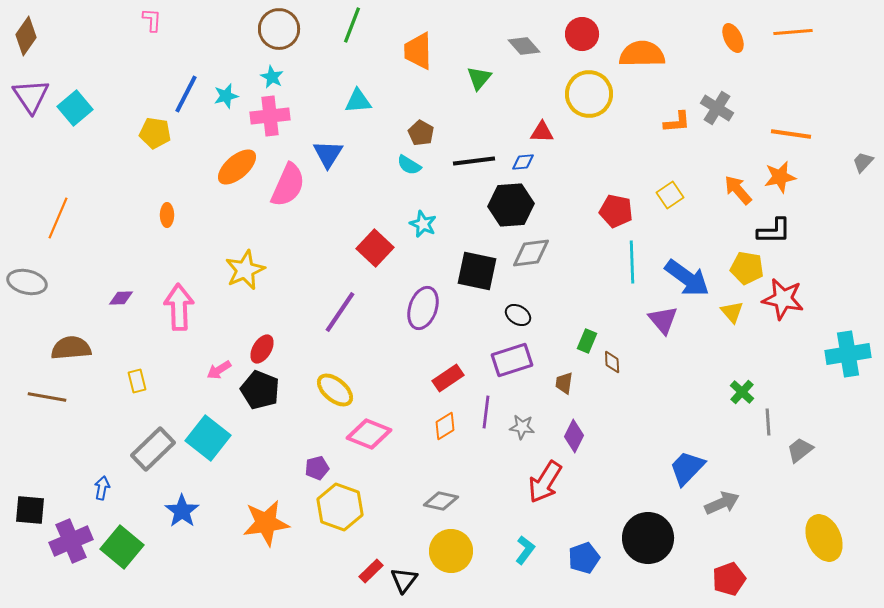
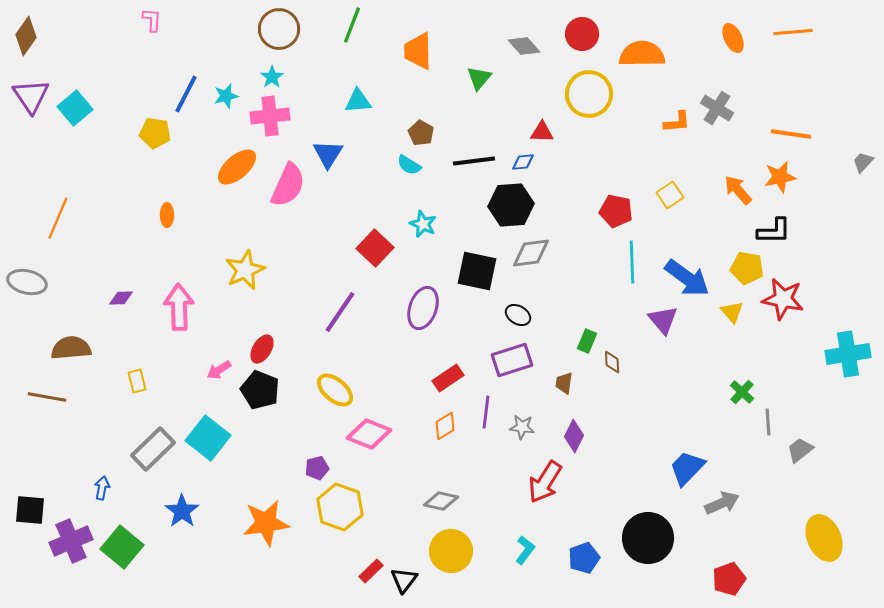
cyan star at (272, 77): rotated 10 degrees clockwise
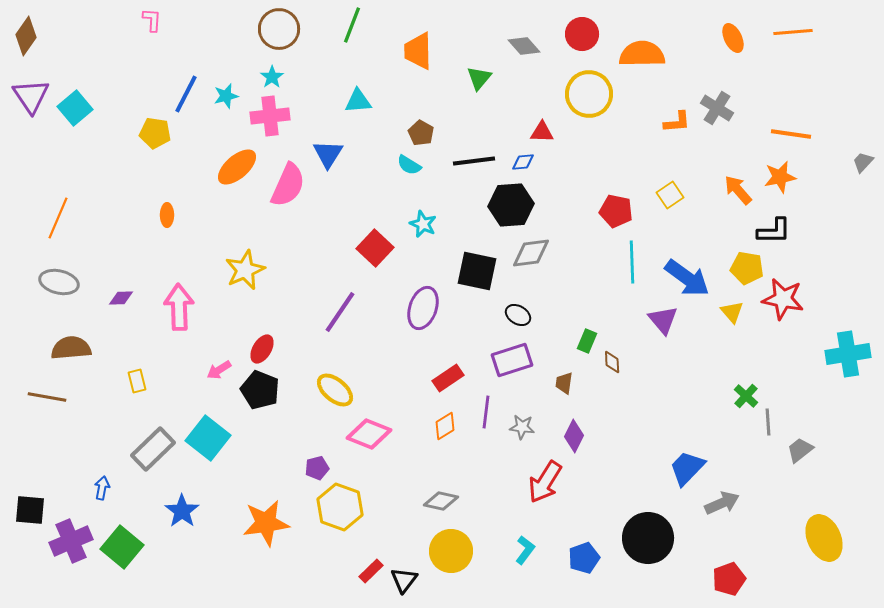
gray ellipse at (27, 282): moved 32 px right
green cross at (742, 392): moved 4 px right, 4 px down
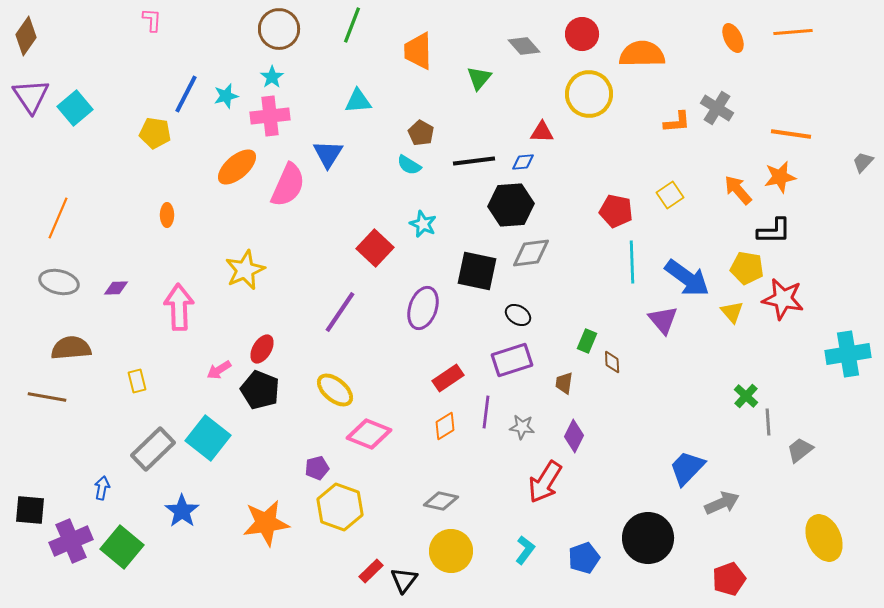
purple diamond at (121, 298): moved 5 px left, 10 px up
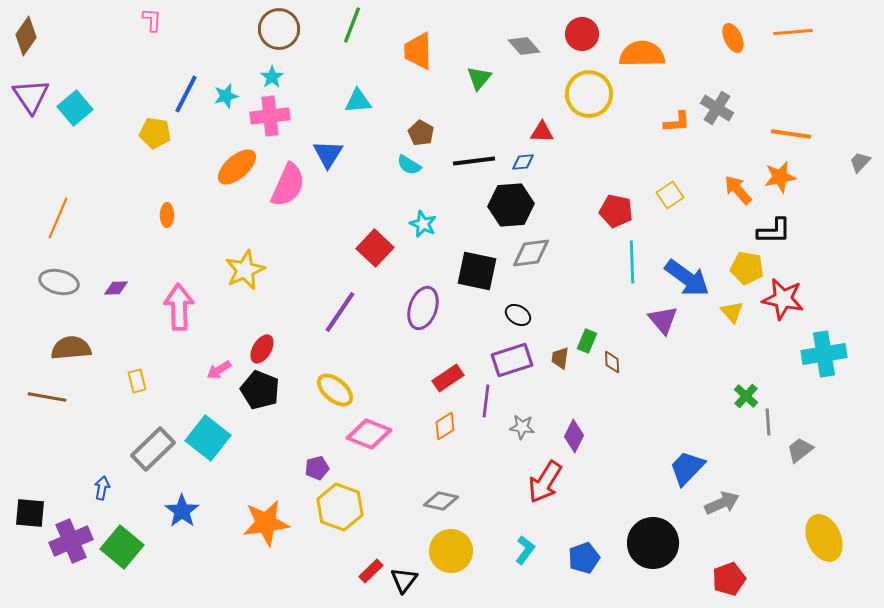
gray trapezoid at (863, 162): moved 3 px left
cyan cross at (848, 354): moved 24 px left
brown trapezoid at (564, 383): moved 4 px left, 25 px up
purple line at (486, 412): moved 11 px up
black square at (30, 510): moved 3 px down
black circle at (648, 538): moved 5 px right, 5 px down
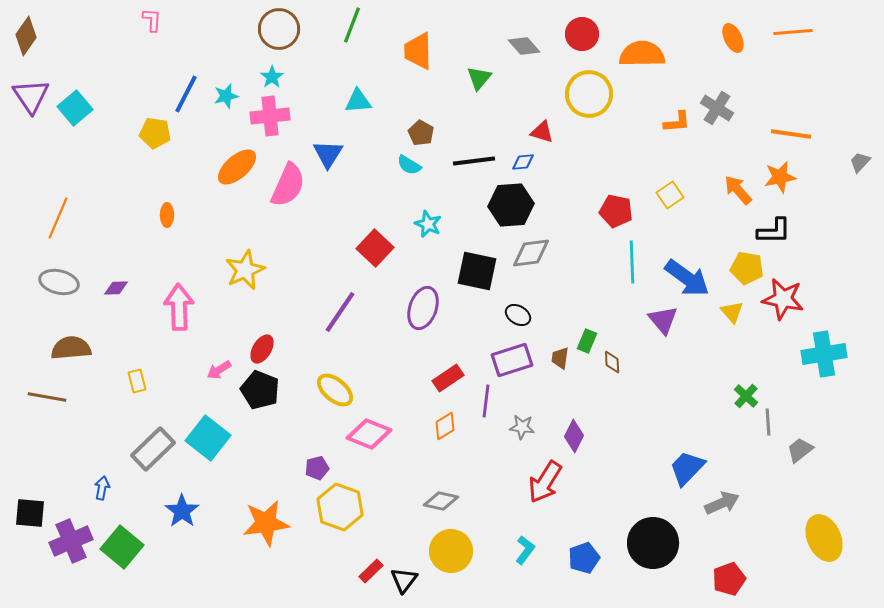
red triangle at (542, 132): rotated 15 degrees clockwise
cyan star at (423, 224): moved 5 px right
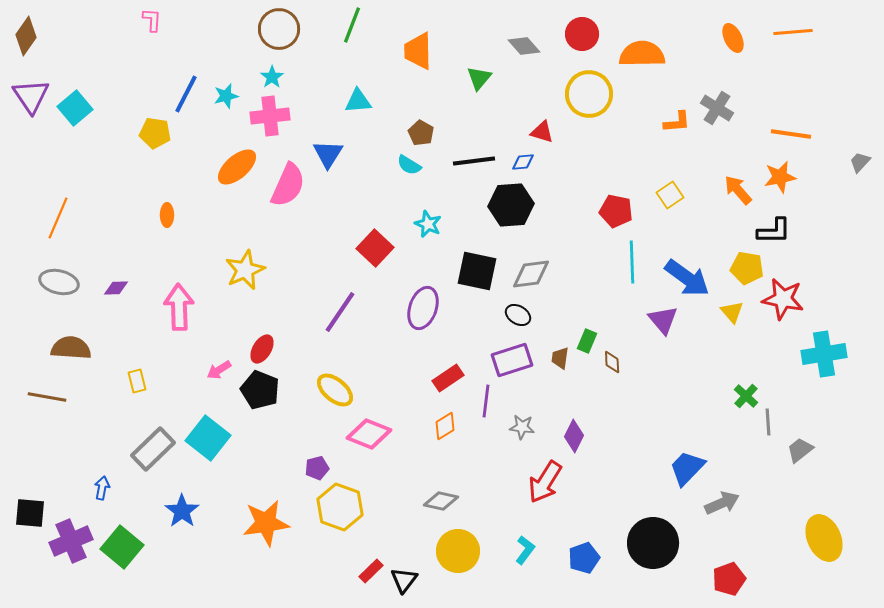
gray diamond at (531, 253): moved 21 px down
brown semicircle at (71, 348): rotated 9 degrees clockwise
yellow circle at (451, 551): moved 7 px right
